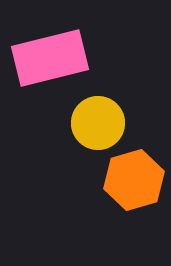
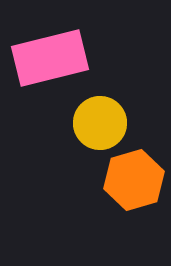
yellow circle: moved 2 px right
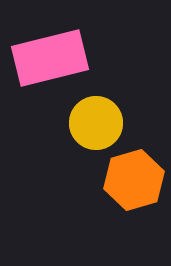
yellow circle: moved 4 px left
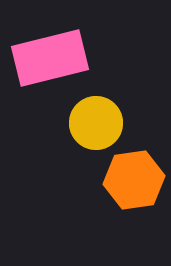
orange hexagon: rotated 8 degrees clockwise
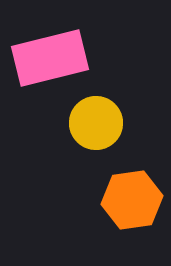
orange hexagon: moved 2 px left, 20 px down
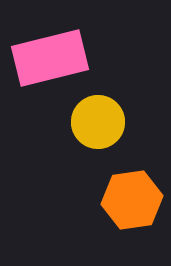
yellow circle: moved 2 px right, 1 px up
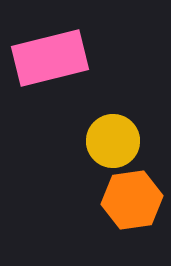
yellow circle: moved 15 px right, 19 px down
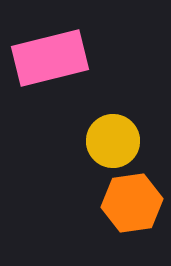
orange hexagon: moved 3 px down
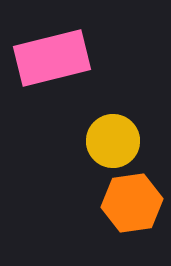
pink rectangle: moved 2 px right
